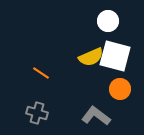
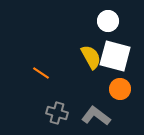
yellow semicircle: rotated 95 degrees counterclockwise
gray cross: moved 20 px right
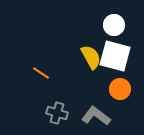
white circle: moved 6 px right, 4 px down
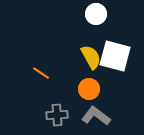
white circle: moved 18 px left, 11 px up
orange circle: moved 31 px left
gray cross: moved 2 px down; rotated 20 degrees counterclockwise
